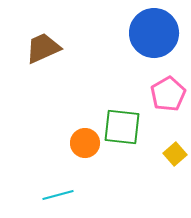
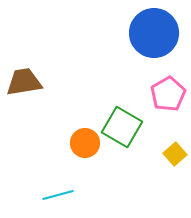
brown trapezoid: moved 19 px left, 34 px down; rotated 15 degrees clockwise
green square: rotated 24 degrees clockwise
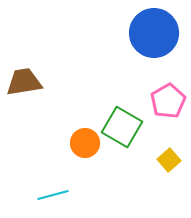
pink pentagon: moved 7 px down
yellow square: moved 6 px left, 6 px down
cyan line: moved 5 px left
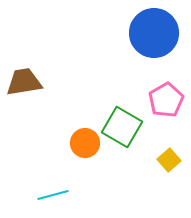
pink pentagon: moved 2 px left, 1 px up
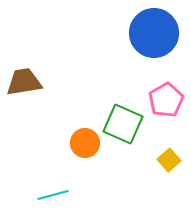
green square: moved 1 px right, 3 px up; rotated 6 degrees counterclockwise
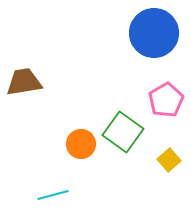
green square: moved 8 px down; rotated 12 degrees clockwise
orange circle: moved 4 px left, 1 px down
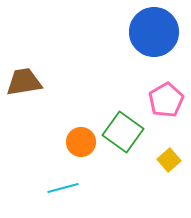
blue circle: moved 1 px up
orange circle: moved 2 px up
cyan line: moved 10 px right, 7 px up
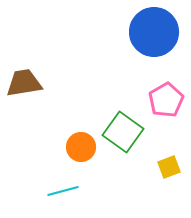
brown trapezoid: moved 1 px down
orange circle: moved 5 px down
yellow square: moved 7 px down; rotated 20 degrees clockwise
cyan line: moved 3 px down
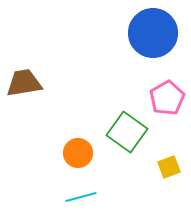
blue circle: moved 1 px left, 1 px down
pink pentagon: moved 1 px right, 2 px up
green square: moved 4 px right
orange circle: moved 3 px left, 6 px down
cyan line: moved 18 px right, 6 px down
